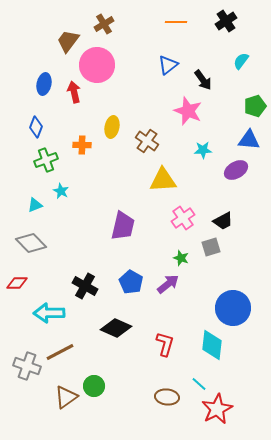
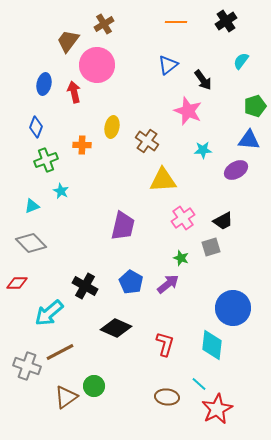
cyan triangle at (35, 205): moved 3 px left, 1 px down
cyan arrow at (49, 313): rotated 40 degrees counterclockwise
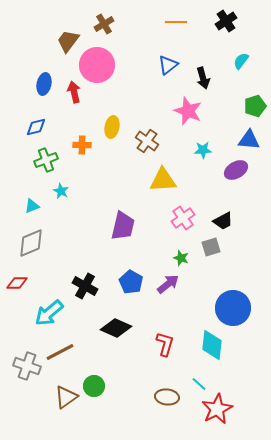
black arrow at (203, 80): moved 2 px up; rotated 20 degrees clockwise
blue diamond at (36, 127): rotated 55 degrees clockwise
gray diamond at (31, 243): rotated 68 degrees counterclockwise
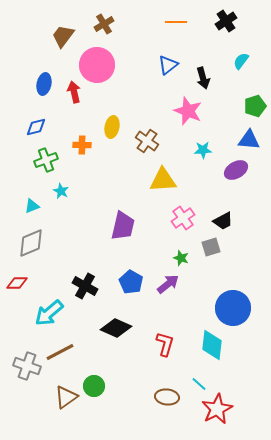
brown trapezoid at (68, 41): moved 5 px left, 5 px up
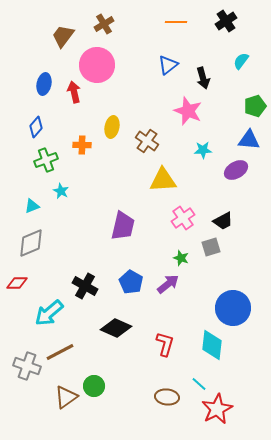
blue diamond at (36, 127): rotated 35 degrees counterclockwise
